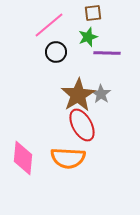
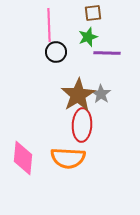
pink line: rotated 52 degrees counterclockwise
red ellipse: rotated 32 degrees clockwise
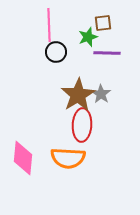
brown square: moved 10 px right, 10 px down
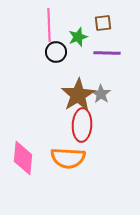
green star: moved 10 px left
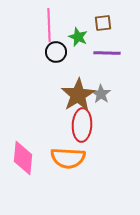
green star: rotated 30 degrees counterclockwise
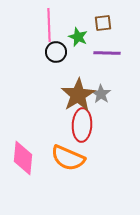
orange semicircle: rotated 20 degrees clockwise
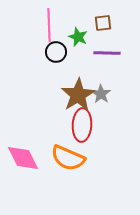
pink diamond: rotated 32 degrees counterclockwise
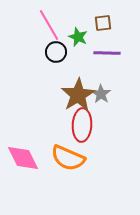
pink line: rotated 28 degrees counterclockwise
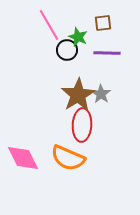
black circle: moved 11 px right, 2 px up
